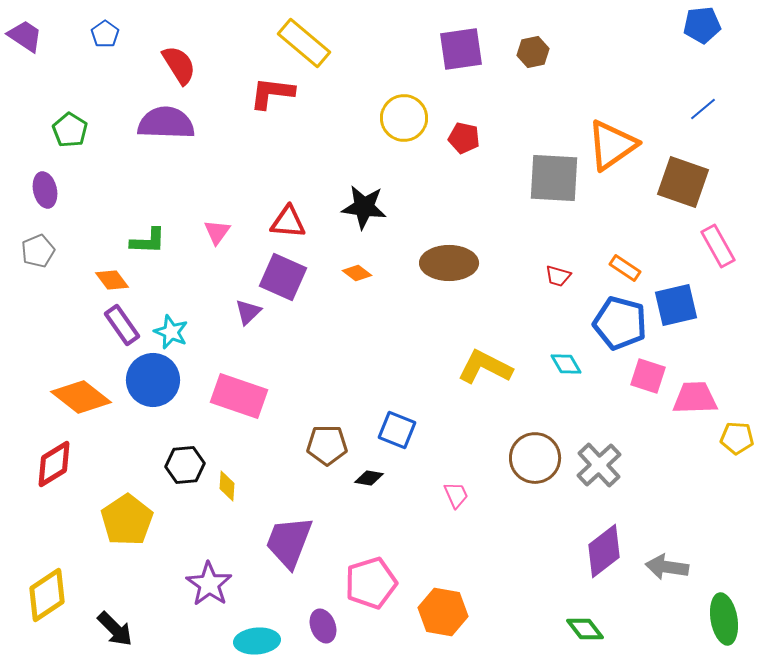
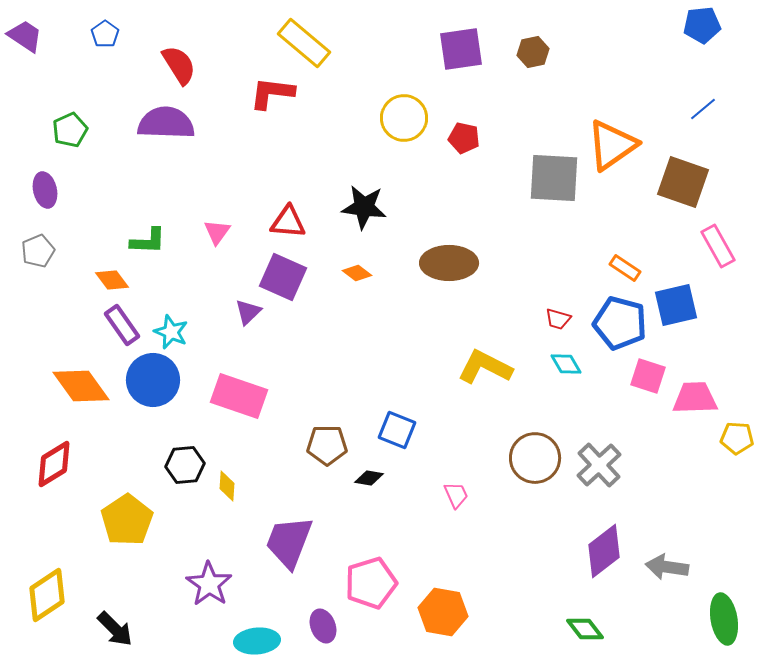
green pentagon at (70, 130): rotated 16 degrees clockwise
red trapezoid at (558, 276): moved 43 px down
orange diamond at (81, 397): moved 11 px up; rotated 16 degrees clockwise
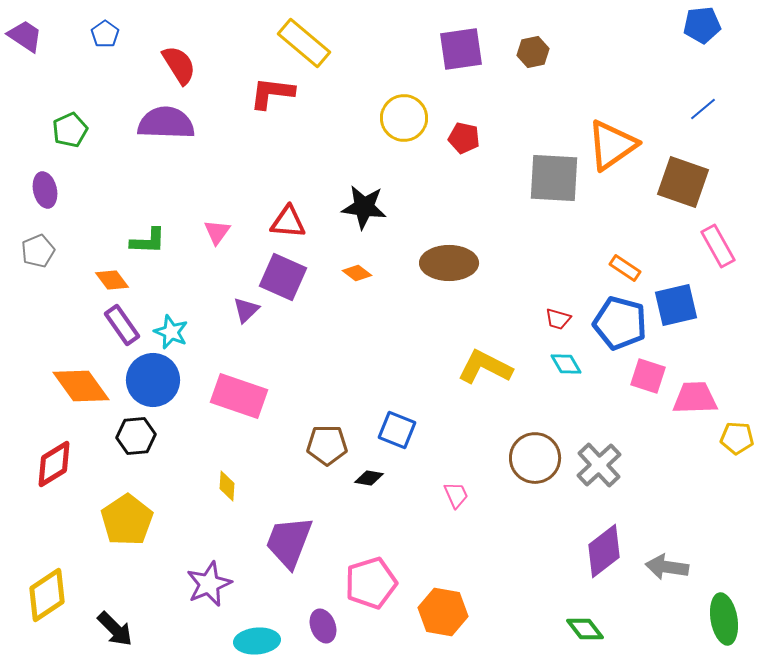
purple triangle at (248, 312): moved 2 px left, 2 px up
black hexagon at (185, 465): moved 49 px left, 29 px up
purple star at (209, 584): rotated 15 degrees clockwise
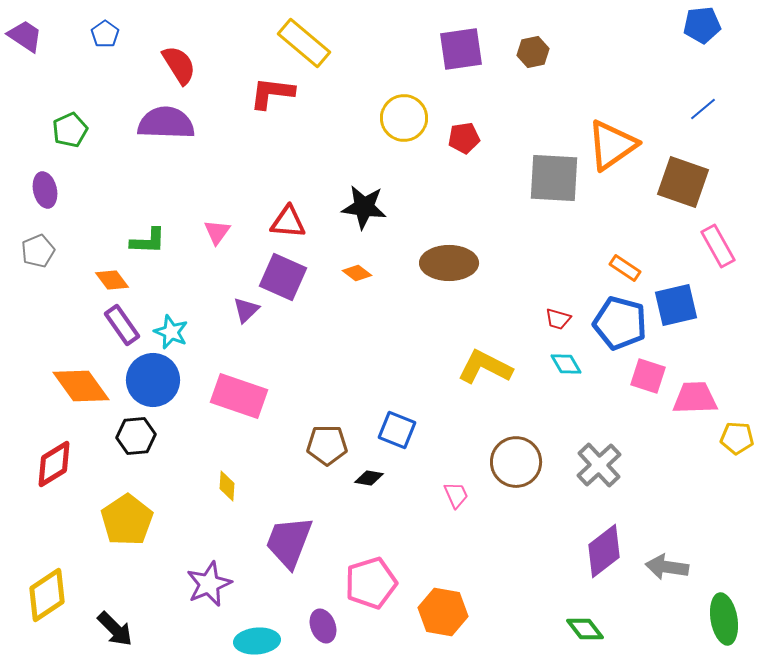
red pentagon at (464, 138): rotated 20 degrees counterclockwise
brown circle at (535, 458): moved 19 px left, 4 px down
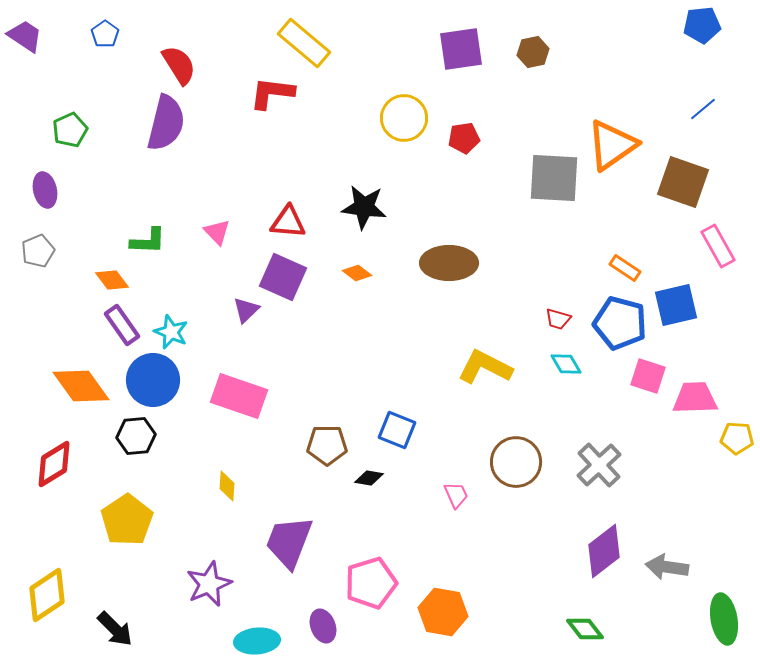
purple semicircle at (166, 123): rotated 102 degrees clockwise
pink triangle at (217, 232): rotated 20 degrees counterclockwise
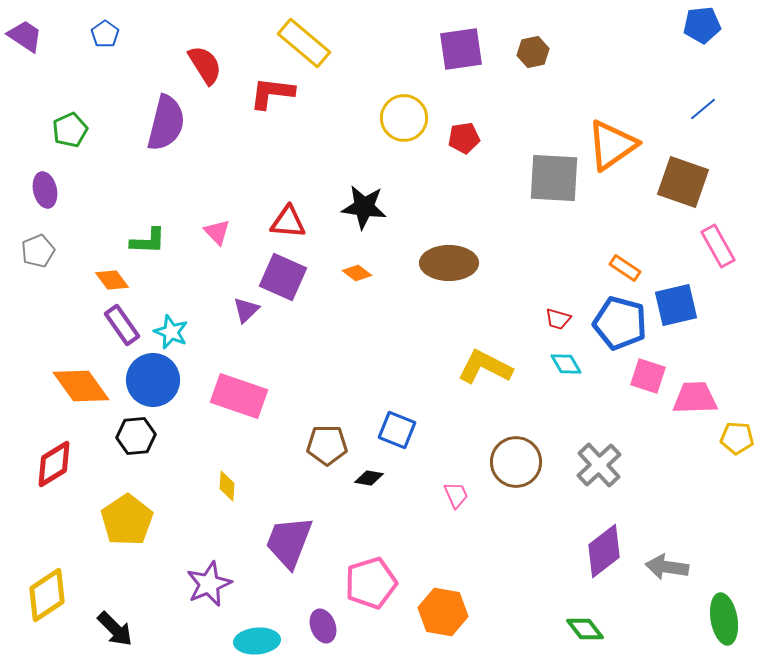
red semicircle at (179, 65): moved 26 px right
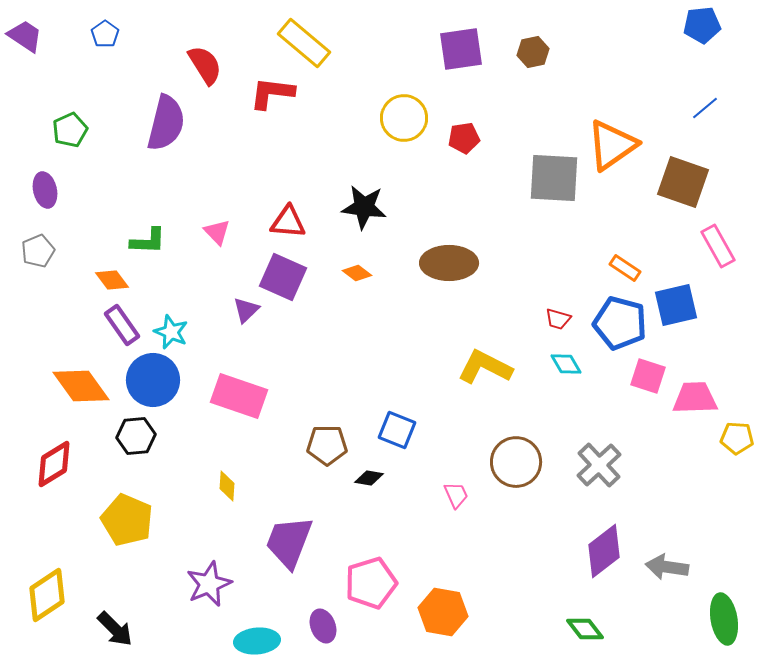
blue line at (703, 109): moved 2 px right, 1 px up
yellow pentagon at (127, 520): rotated 15 degrees counterclockwise
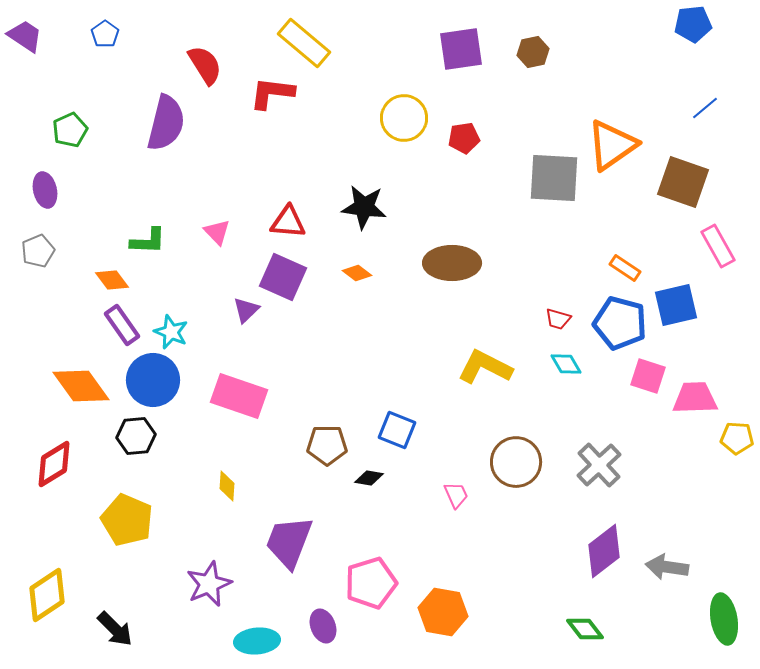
blue pentagon at (702, 25): moved 9 px left, 1 px up
brown ellipse at (449, 263): moved 3 px right
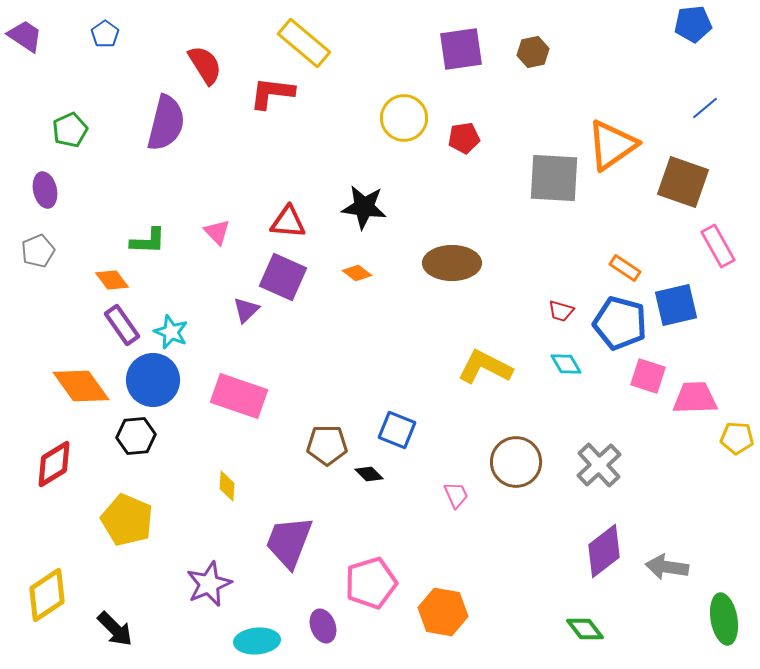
red trapezoid at (558, 319): moved 3 px right, 8 px up
black diamond at (369, 478): moved 4 px up; rotated 36 degrees clockwise
